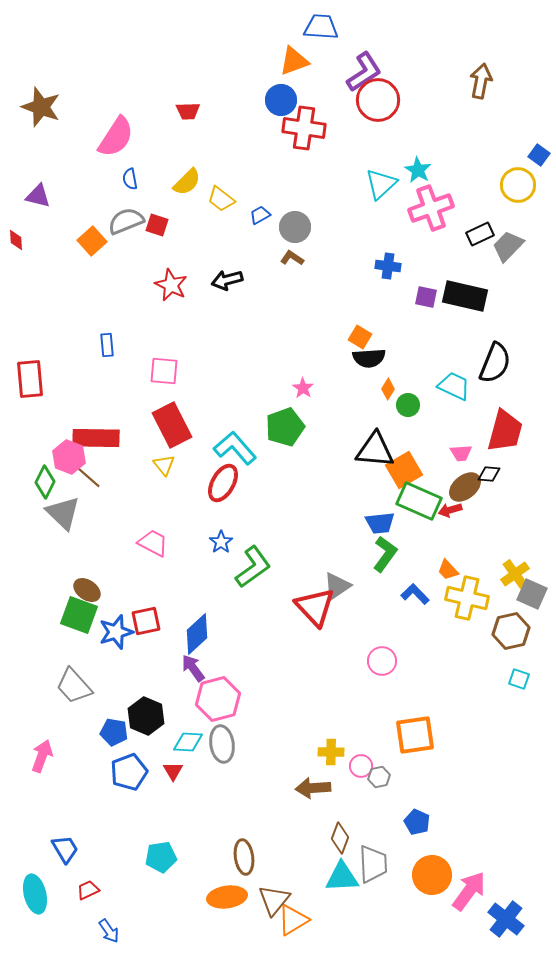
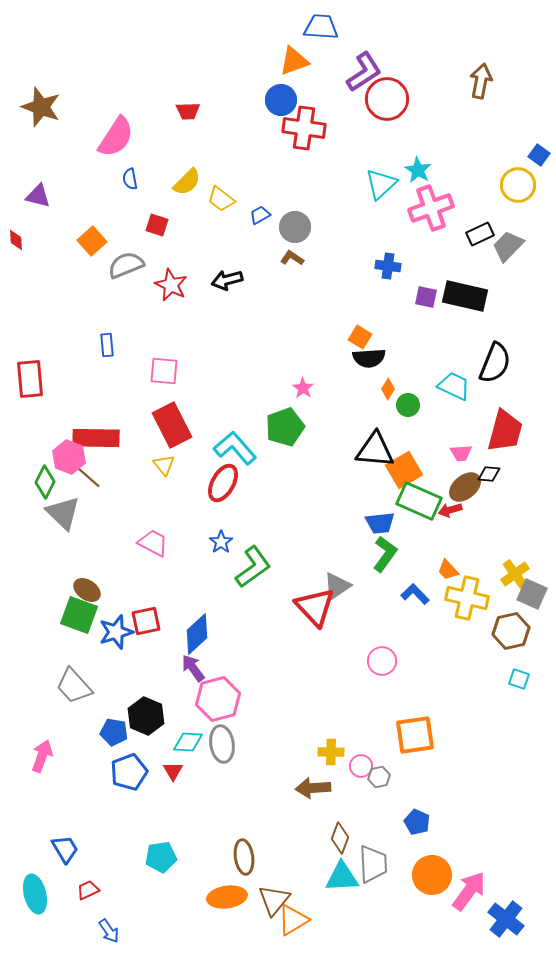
red circle at (378, 100): moved 9 px right, 1 px up
gray semicircle at (126, 221): moved 44 px down
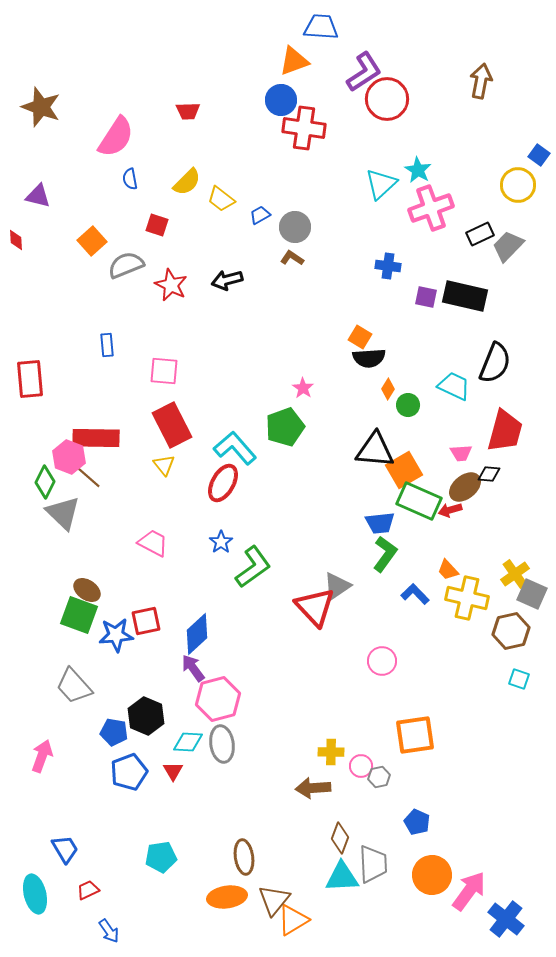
blue star at (116, 632): moved 3 px down; rotated 12 degrees clockwise
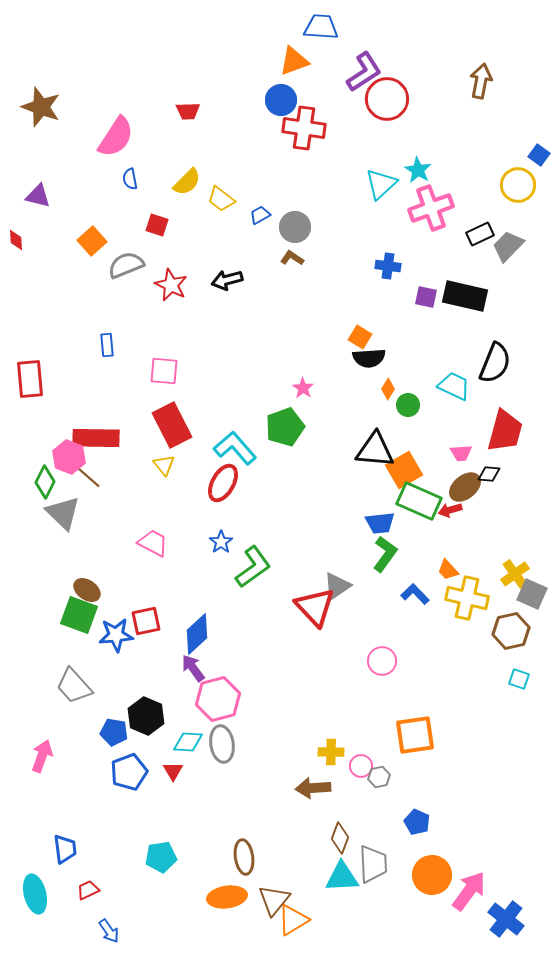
blue trapezoid at (65, 849): rotated 24 degrees clockwise
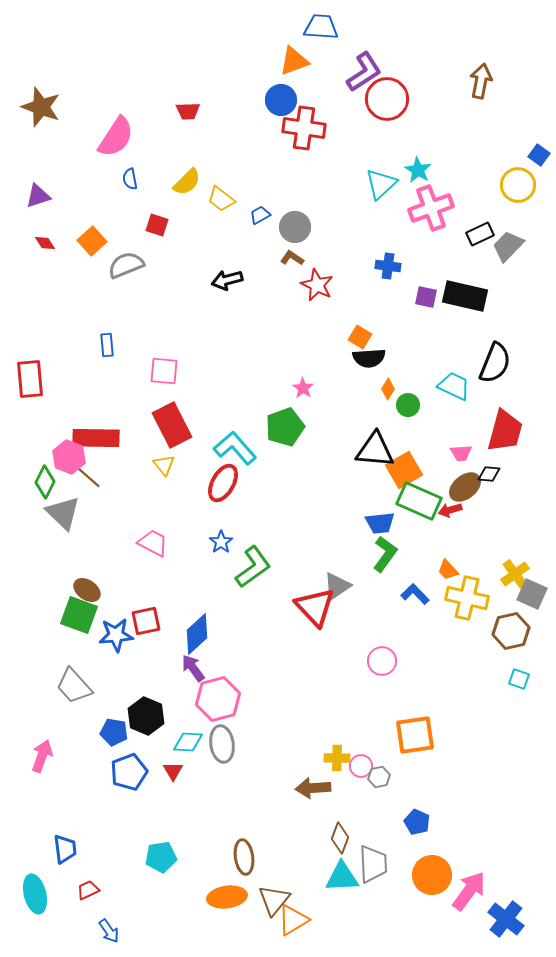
purple triangle at (38, 196): rotated 32 degrees counterclockwise
red diamond at (16, 240): moved 29 px right, 3 px down; rotated 30 degrees counterclockwise
red star at (171, 285): moved 146 px right
yellow cross at (331, 752): moved 6 px right, 6 px down
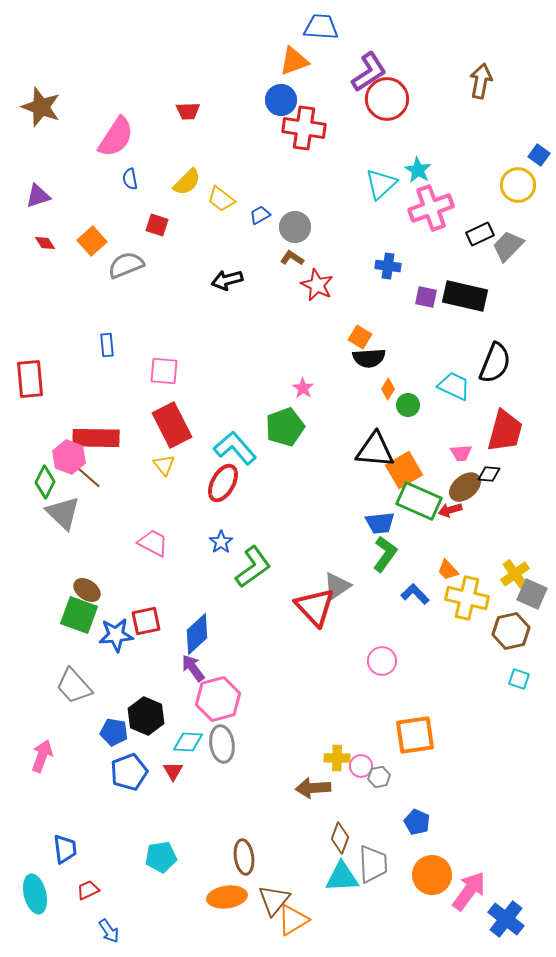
purple L-shape at (364, 72): moved 5 px right
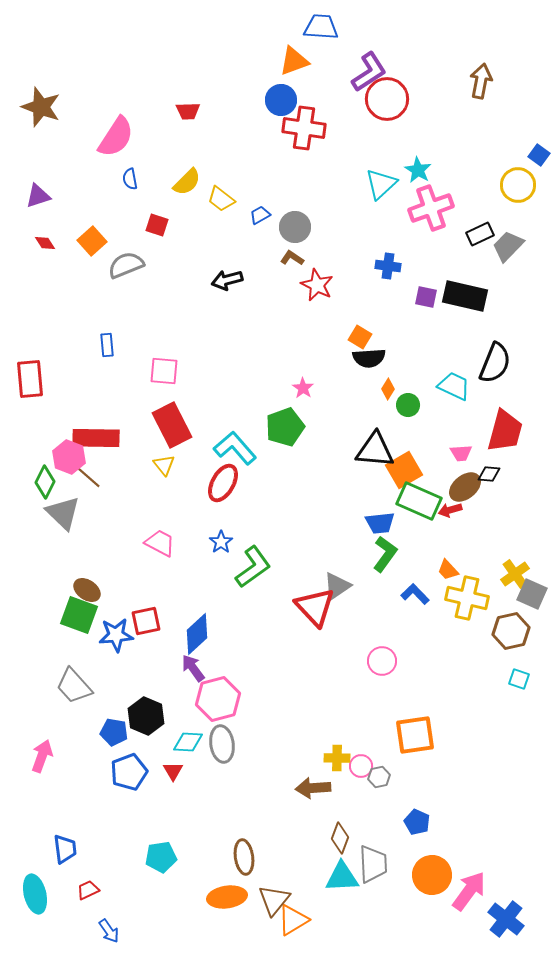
pink trapezoid at (153, 543): moved 7 px right
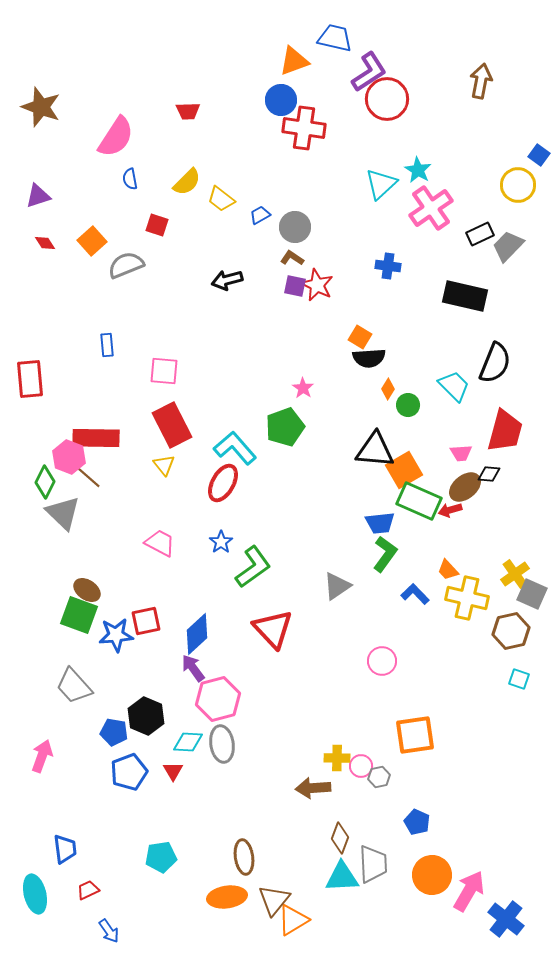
blue trapezoid at (321, 27): moved 14 px right, 11 px down; rotated 9 degrees clockwise
pink cross at (431, 208): rotated 15 degrees counterclockwise
purple square at (426, 297): moved 131 px left, 11 px up
cyan trapezoid at (454, 386): rotated 20 degrees clockwise
red triangle at (315, 607): moved 42 px left, 22 px down
pink arrow at (469, 891): rotated 6 degrees counterclockwise
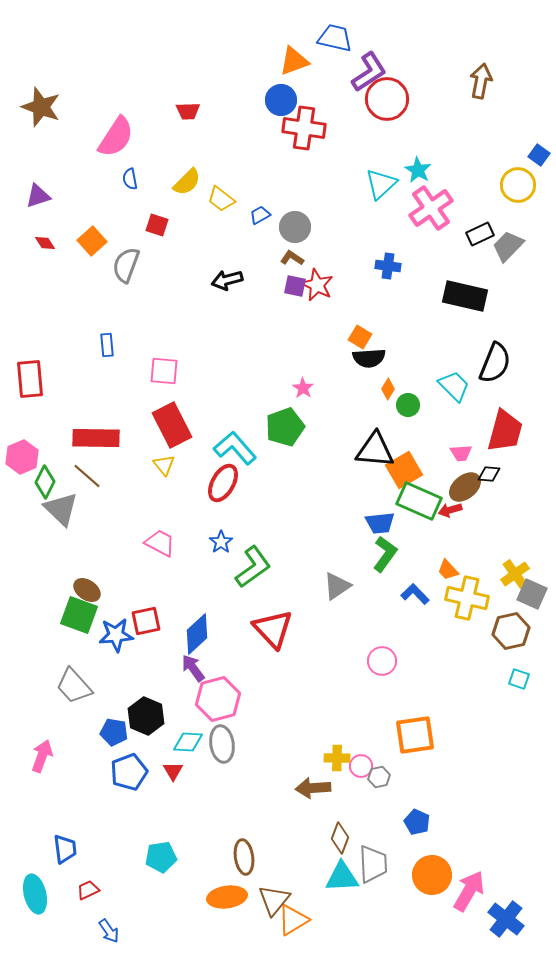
gray semicircle at (126, 265): rotated 48 degrees counterclockwise
pink hexagon at (69, 457): moved 47 px left; rotated 16 degrees clockwise
gray triangle at (63, 513): moved 2 px left, 4 px up
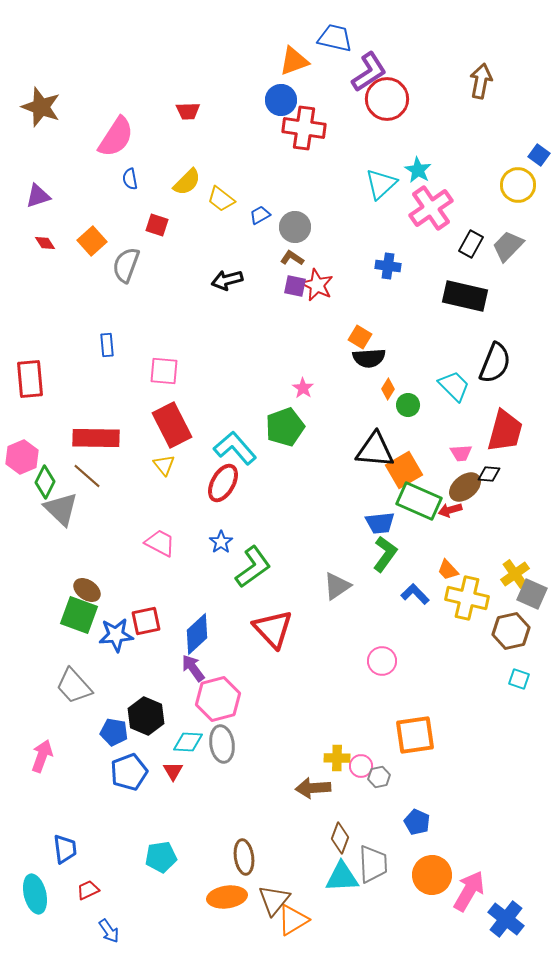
black rectangle at (480, 234): moved 9 px left, 10 px down; rotated 36 degrees counterclockwise
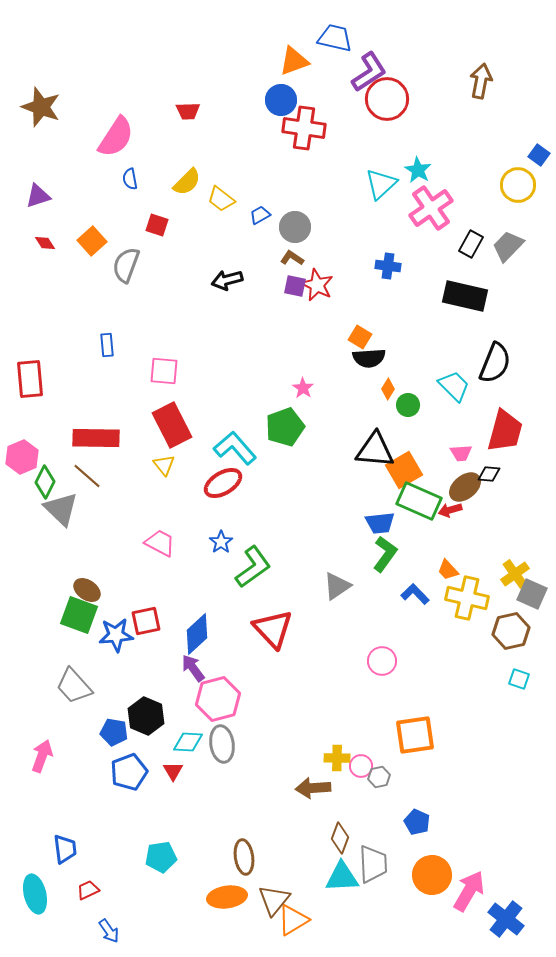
red ellipse at (223, 483): rotated 30 degrees clockwise
